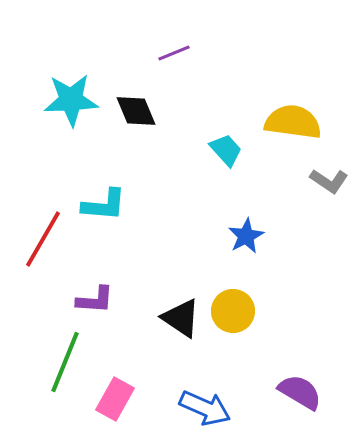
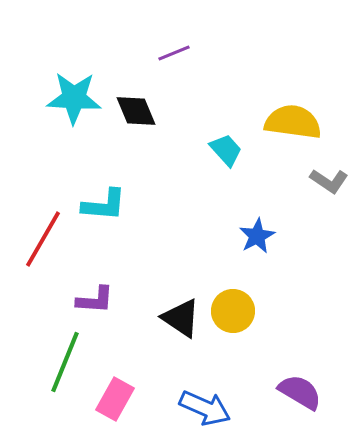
cyan star: moved 3 px right, 2 px up; rotated 6 degrees clockwise
blue star: moved 11 px right
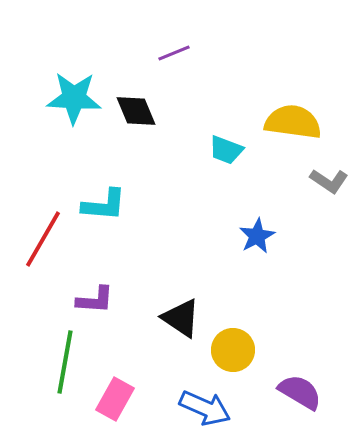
cyan trapezoid: rotated 153 degrees clockwise
yellow circle: moved 39 px down
green line: rotated 12 degrees counterclockwise
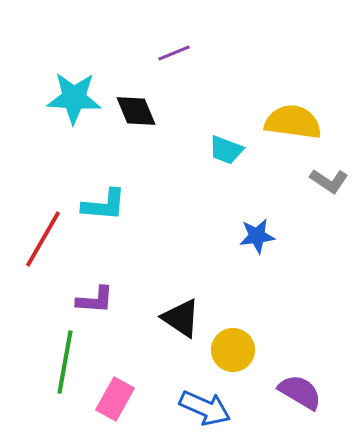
blue star: rotated 21 degrees clockwise
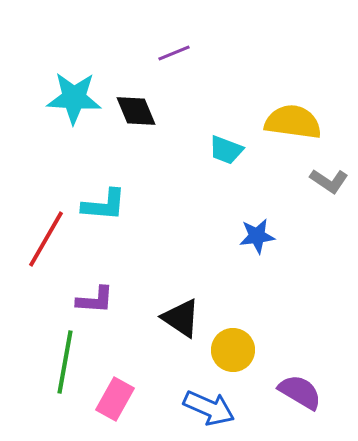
red line: moved 3 px right
blue arrow: moved 4 px right
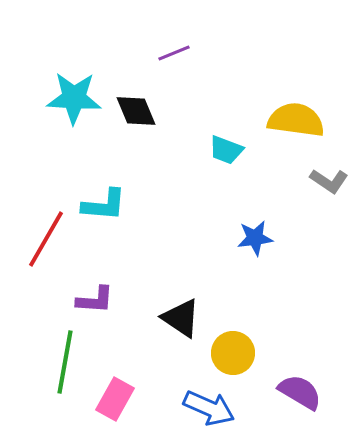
yellow semicircle: moved 3 px right, 2 px up
blue star: moved 2 px left, 2 px down
yellow circle: moved 3 px down
